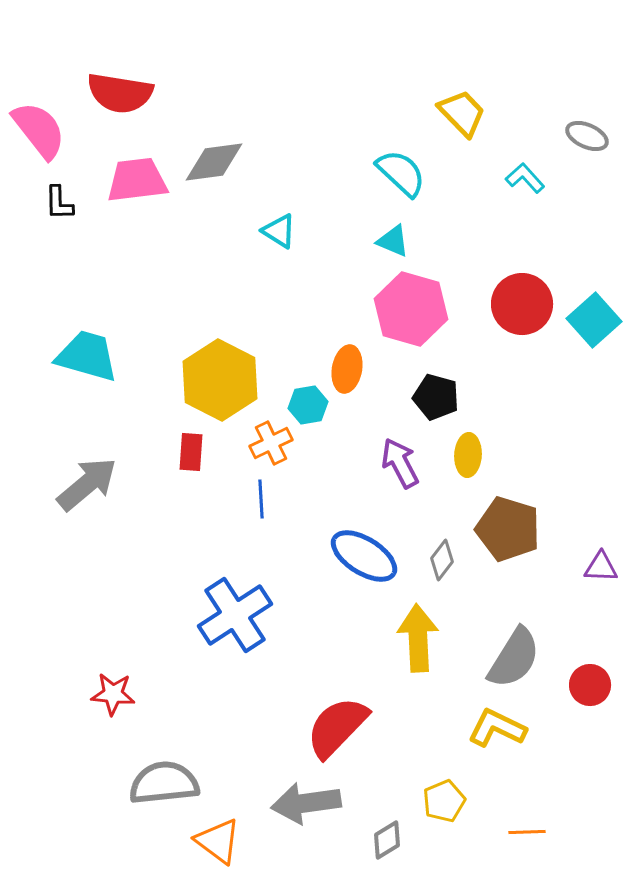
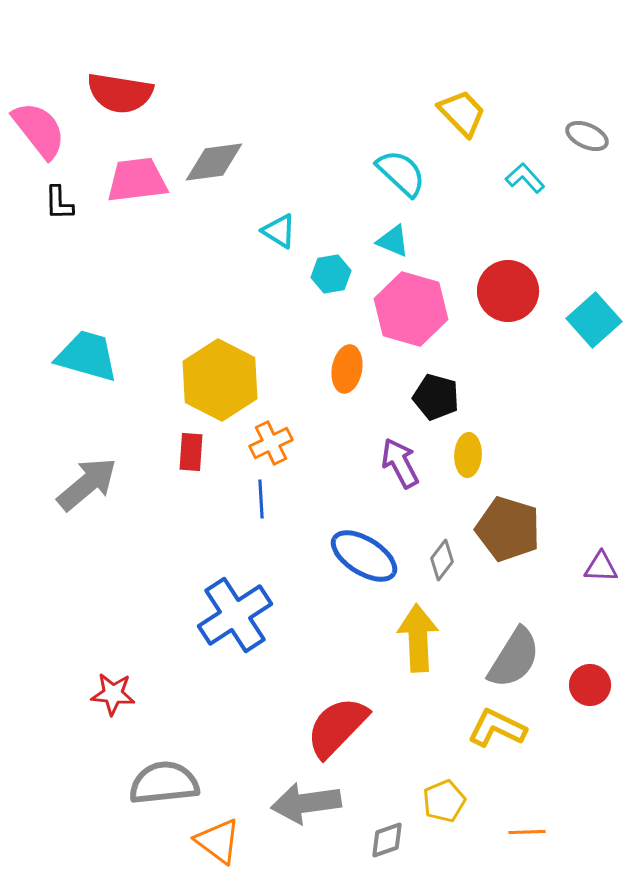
red circle at (522, 304): moved 14 px left, 13 px up
cyan hexagon at (308, 405): moved 23 px right, 131 px up
gray diamond at (387, 840): rotated 12 degrees clockwise
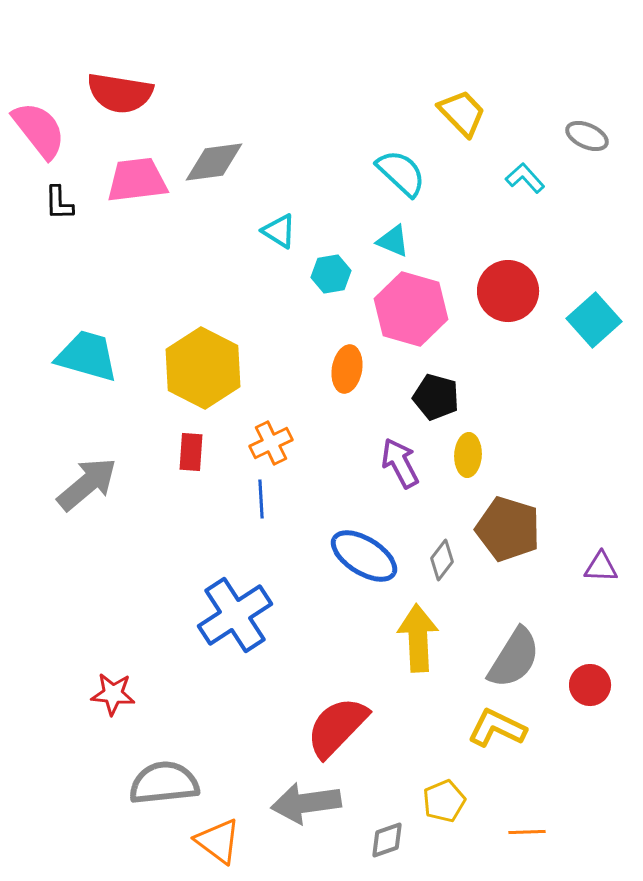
yellow hexagon at (220, 380): moved 17 px left, 12 px up
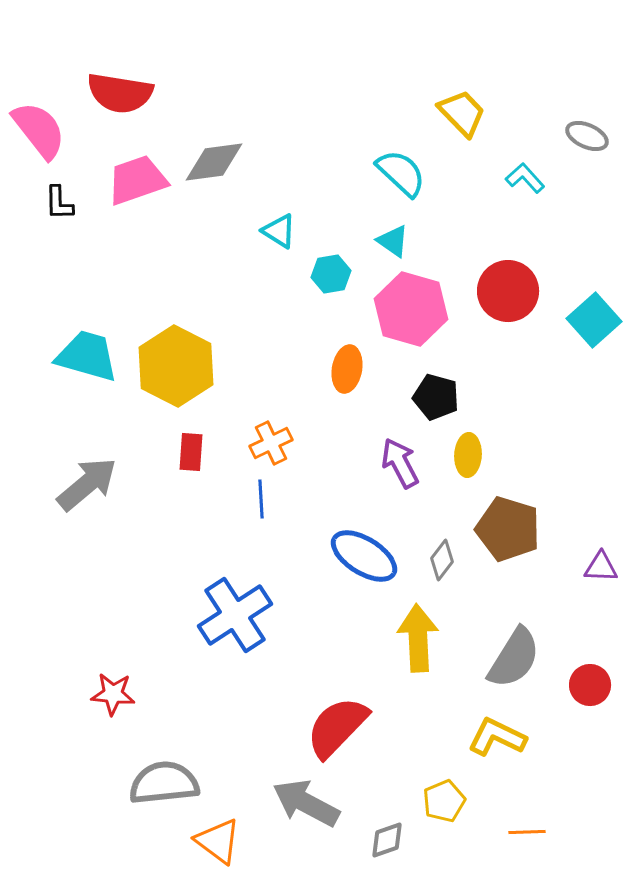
pink trapezoid at (137, 180): rotated 12 degrees counterclockwise
cyan triangle at (393, 241): rotated 12 degrees clockwise
yellow hexagon at (203, 368): moved 27 px left, 2 px up
yellow L-shape at (497, 728): moved 9 px down
gray arrow at (306, 803): rotated 36 degrees clockwise
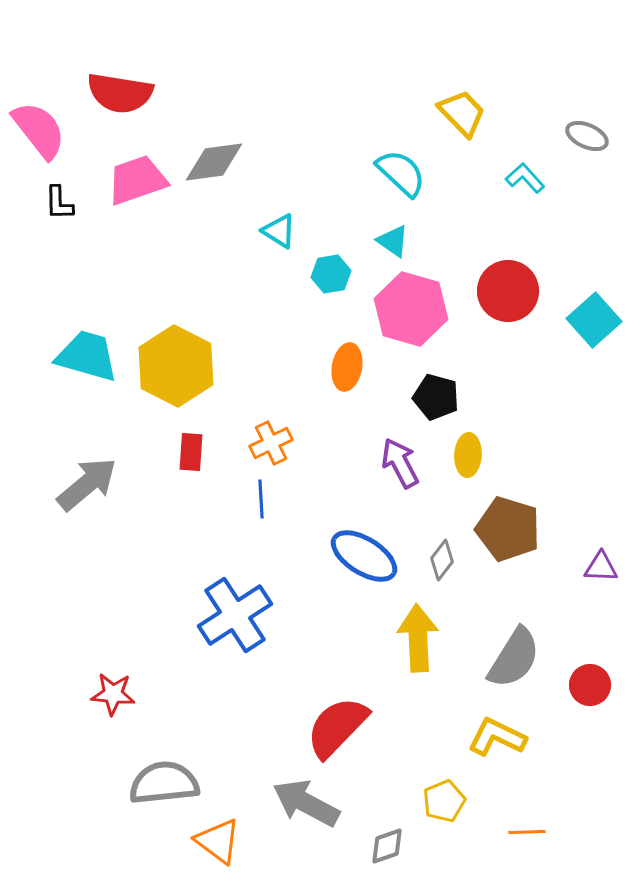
orange ellipse at (347, 369): moved 2 px up
gray diamond at (387, 840): moved 6 px down
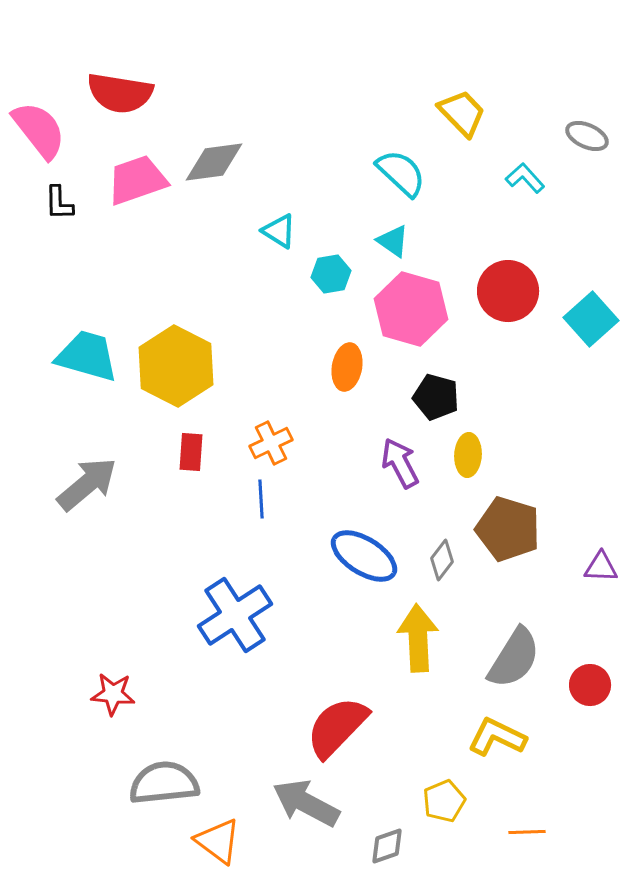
cyan square at (594, 320): moved 3 px left, 1 px up
